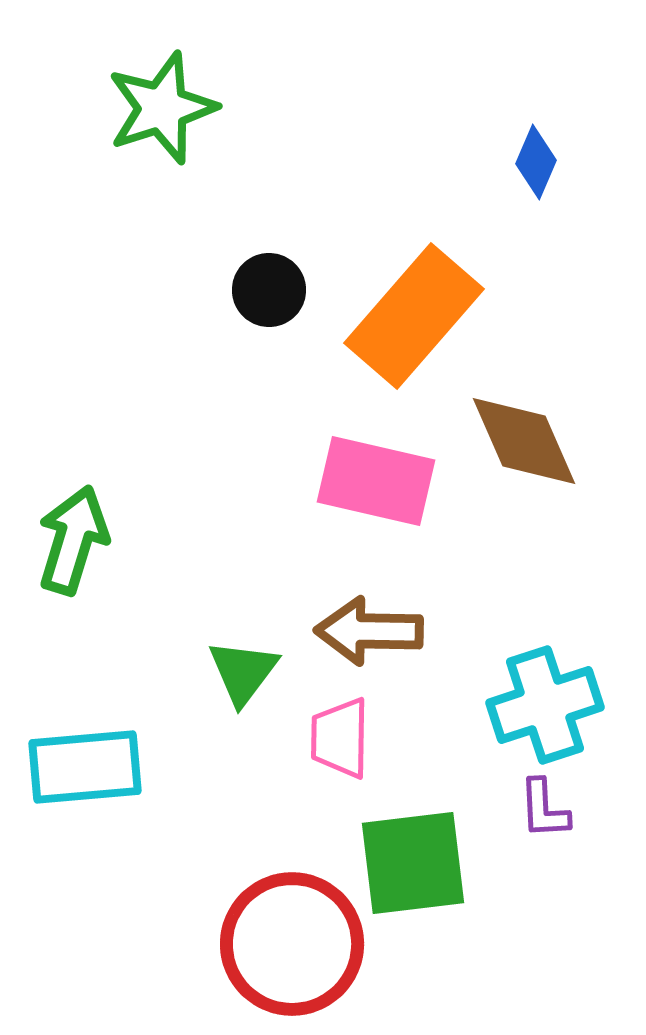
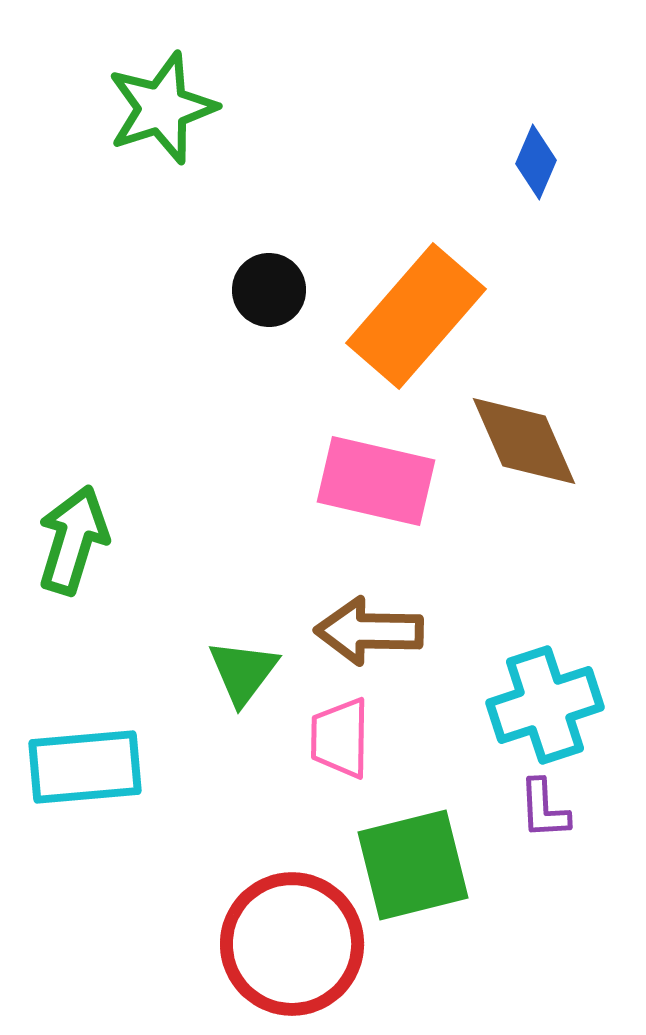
orange rectangle: moved 2 px right
green square: moved 2 px down; rotated 7 degrees counterclockwise
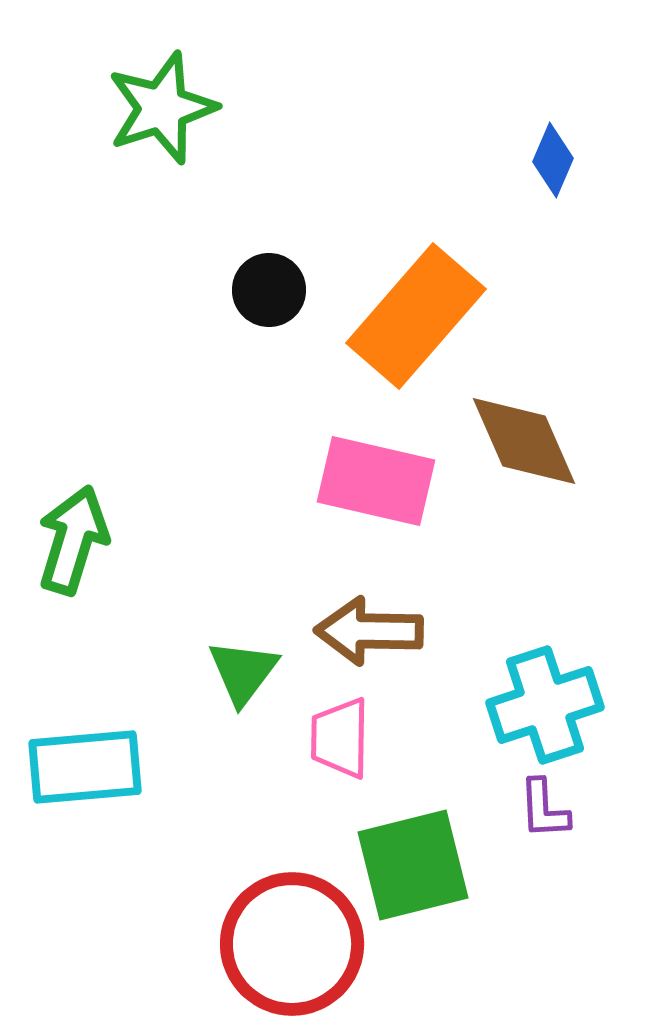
blue diamond: moved 17 px right, 2 px up
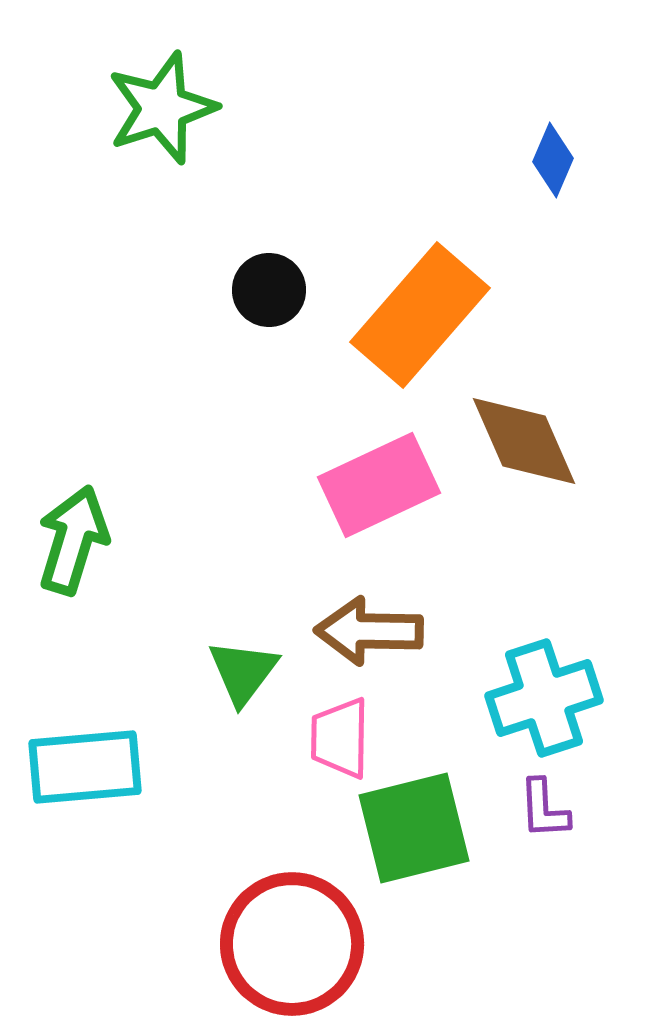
orange rectangle: moved 4 px right, 1 px up
pink rectangle: moved 3 px right, 4 px down; rotated 38 degrees counterclockwise
cyan cross: moved 1 px left, 7 px up
green square: moved 1 px right, 37 px up
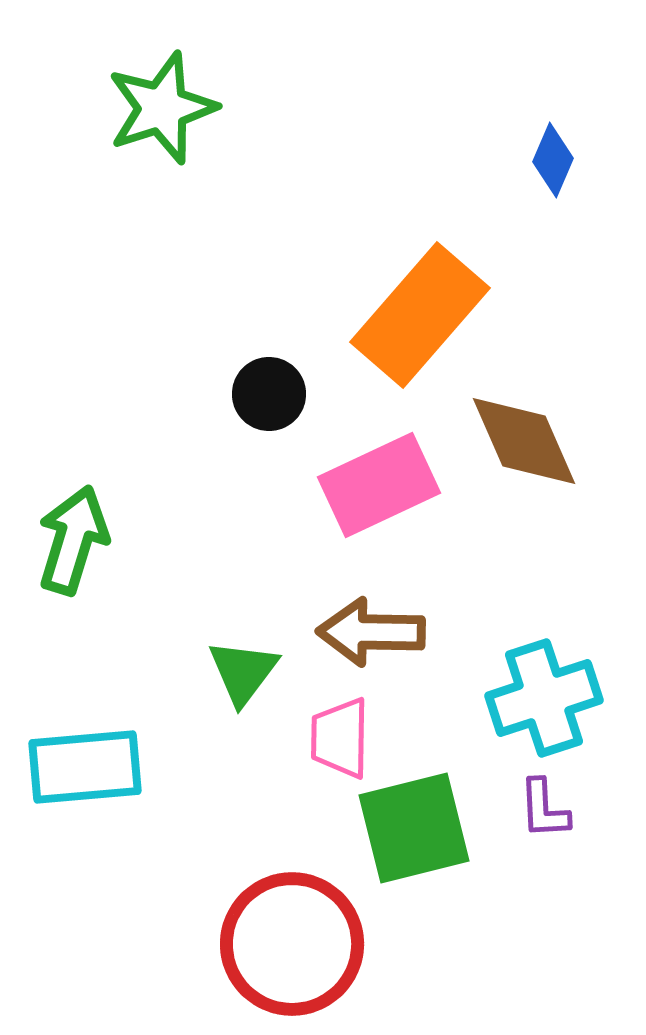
black circle: moved 104 px down
brown arrow: moved 2 px right, 1 px down
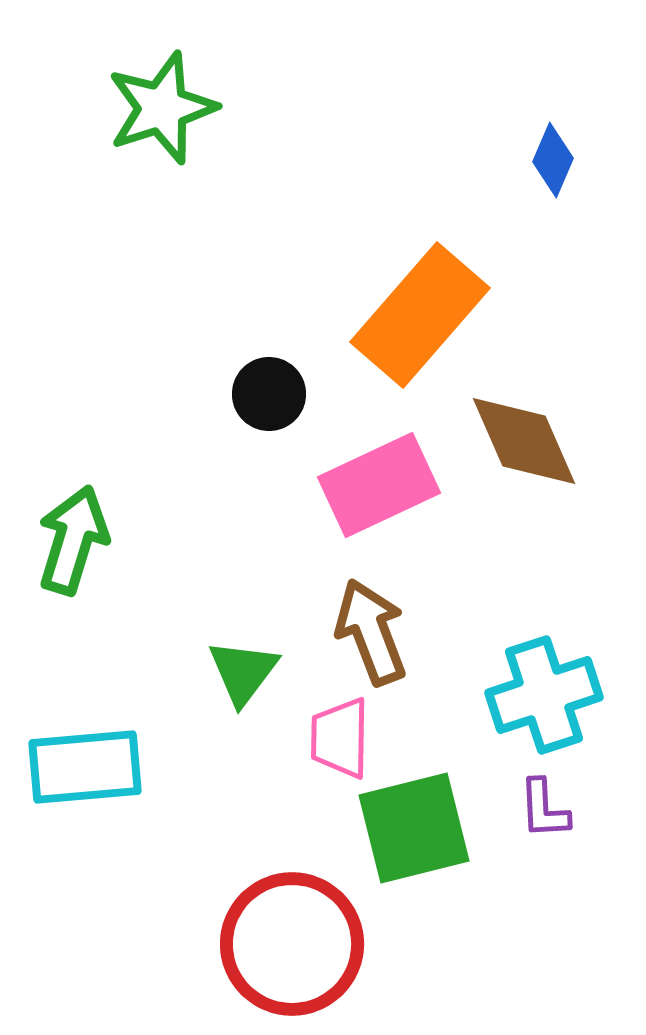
brown arrow: rotated 68 degrees clockwise
cyan cross: moved 3 px up
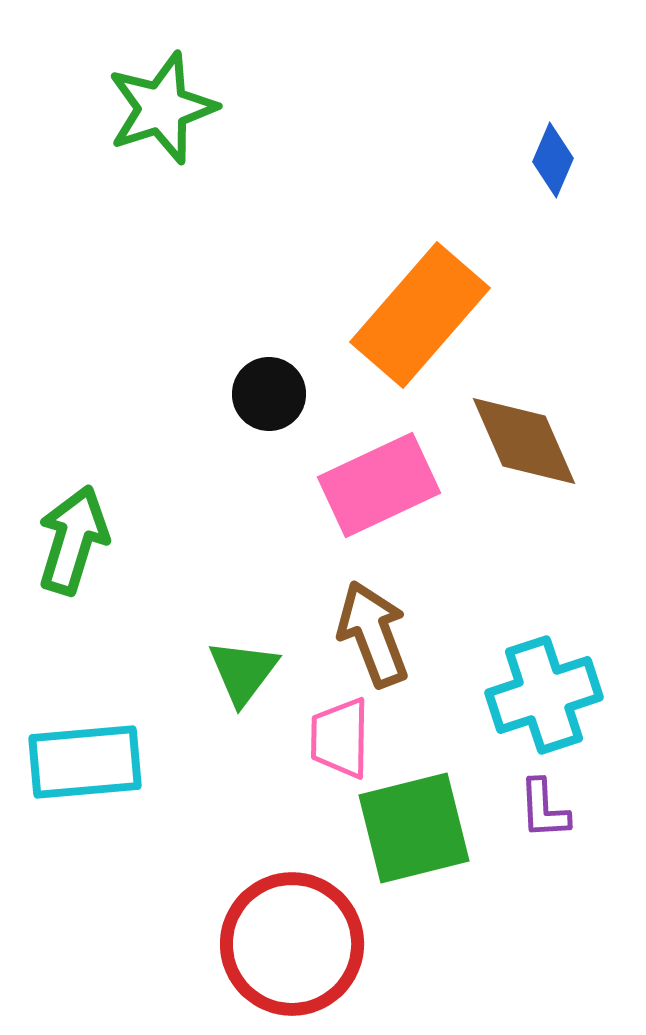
brown arrow: moved 2 px right, 2 px down
cyan rectangle: moved 5 px up
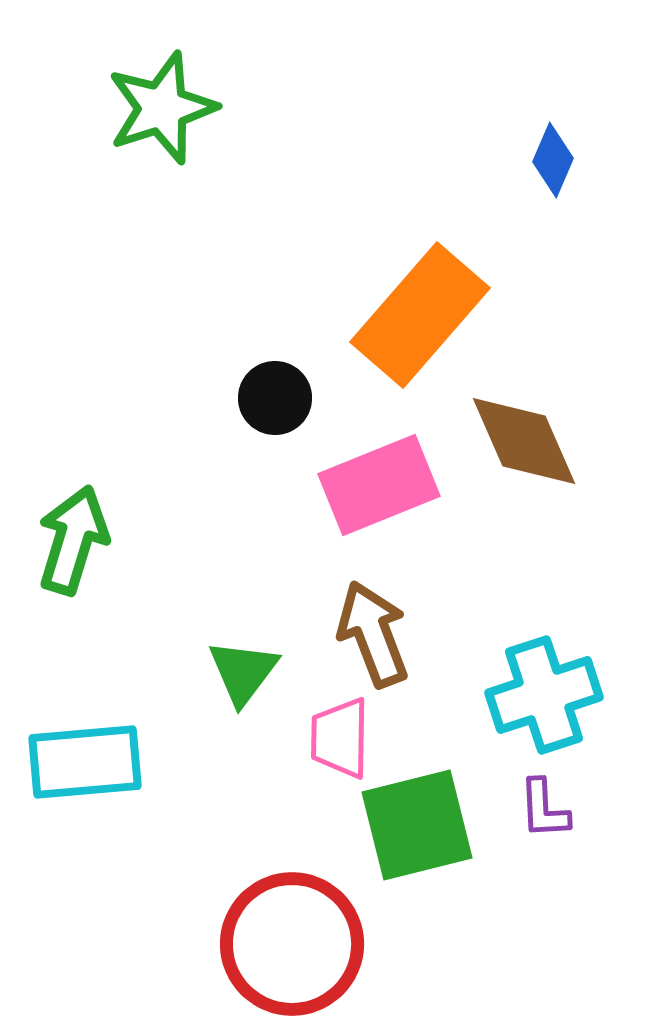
black circle: moved 6 px right, 4 px down
pink rectangle: rotated 3 degrees clockwise
green square: moved 3 px right, 3 px up
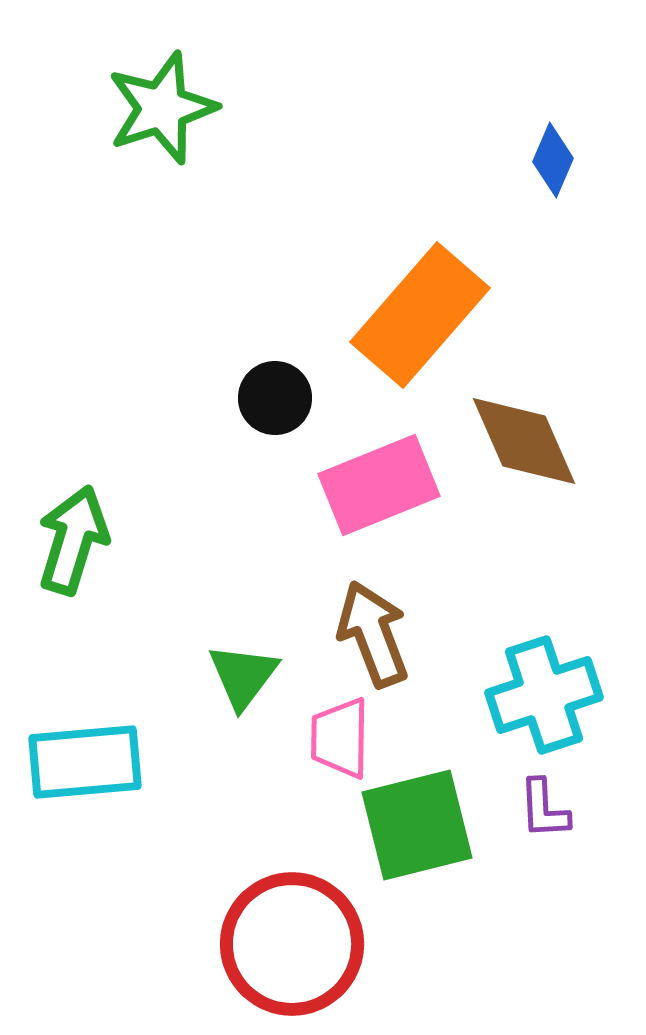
green triangle: moved 4 px down
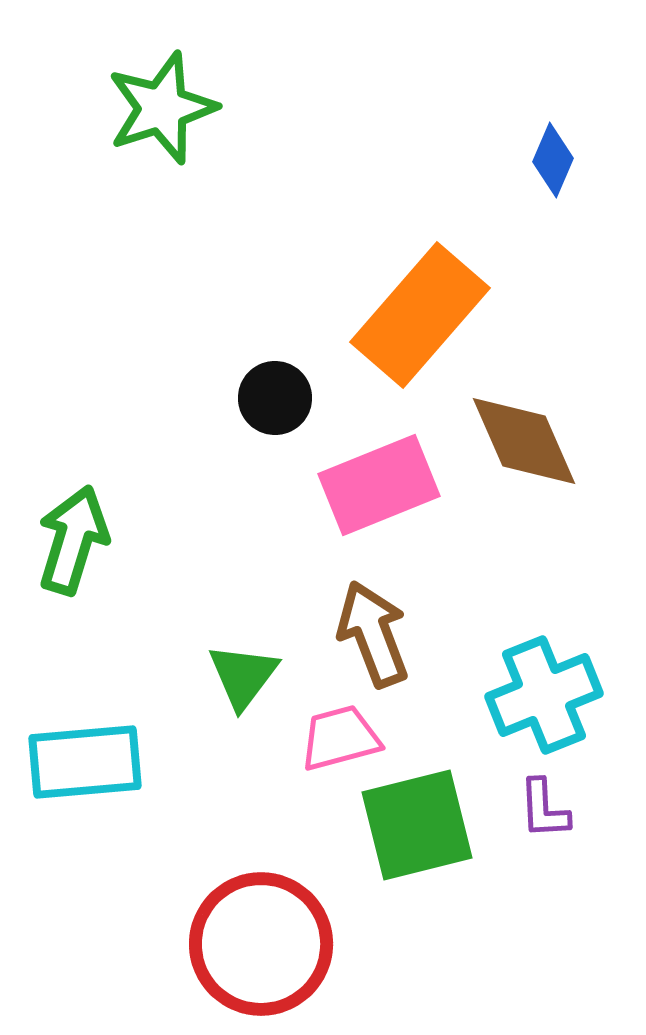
cyan cross: rotated 4 degrees counterclockwise
pink trapezoid: rotated 74 degrees clockwise
red circle: moved 31 px left
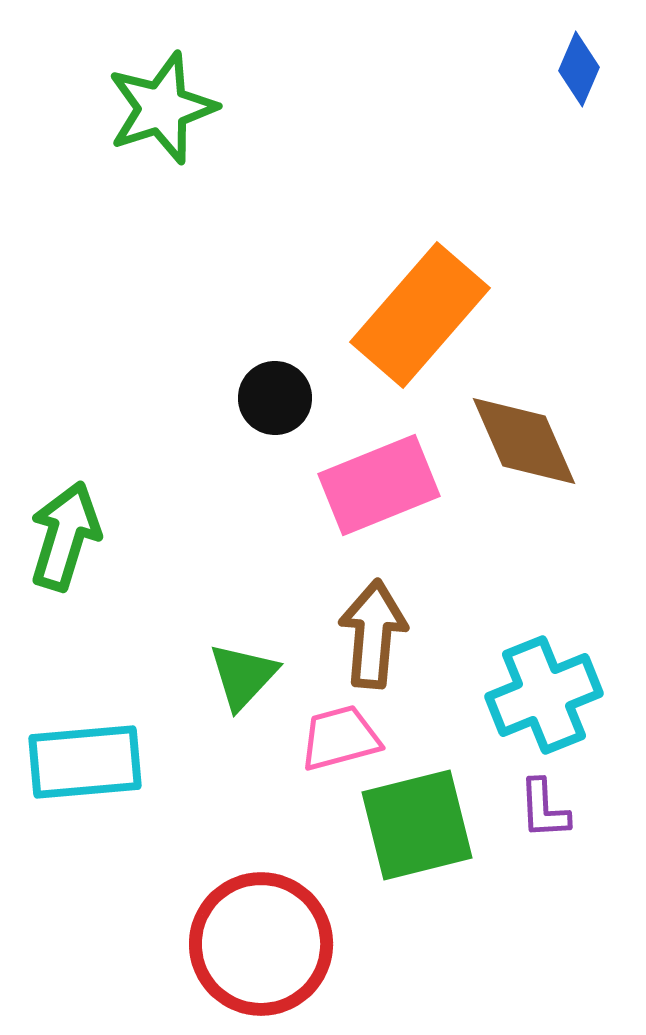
blue diamond: moved 26 px right, 91 px up
green arrow: moved 8 px left, 4 px up
brown arrow: rotated 26 degrees clockwise
green triangle: rotated 6 degrees clockwise
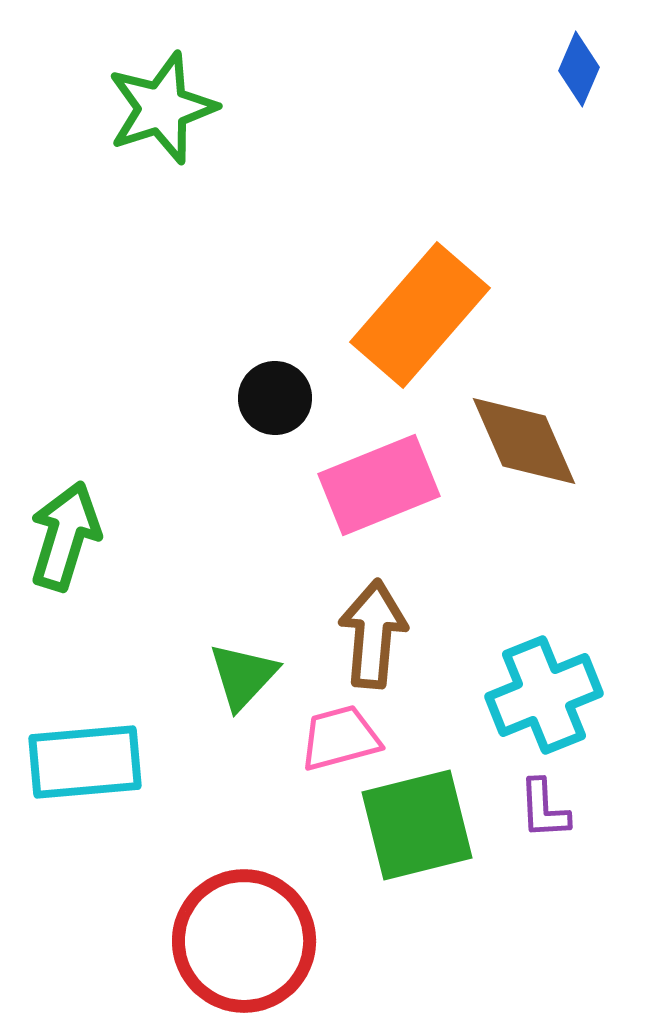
red circle: moved 17 px left, 3 px up
